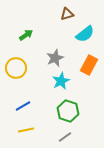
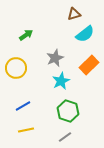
brown triangle: moved 7 px right
orange rectangle: rotated 18 degrees clockwise
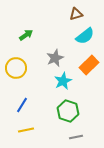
brown triangle: moved 2 px right
cyan semicircle: moved 2 px down
cyan star: moved 2 px right
blue line: moved 1 px left, 1 px up; rotated 28 degrees counterclockwise
gray line: moved 11 px right; rotated 24 degrees clockwise
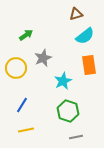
gray star: moved 12 px left
orange rectangle: rotated 54 degrees counterclockwise
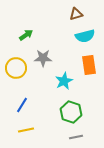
cyan semicircle: rotated 24 degrees clockwise
gray star: rotated 24 degrees clockwise
cyan star: moved 1 px right
green hexagon: moved 3 px right, 1 px down
